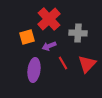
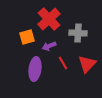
purple ellipse: moved 1 px right, 1 px up
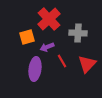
purple arrow: moved 2 px left, 1 px down
red line: moved 1 px left, 2 px up
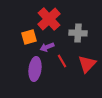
orange square: moved 2 px right
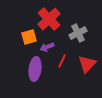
gray cross: rotated 30 degrees counterclockwise
red line: rotated 56 degrees clockwise
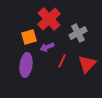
purple ellipse: moved 9 px left, 4 px up
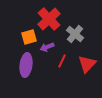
gray cross: moved 3 px left, 1 px down; rotated 24 degrees counterclockwise
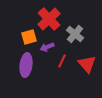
red triangle: rotated 24 degrees counterclockwise
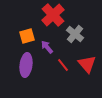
red cross: moved 4 px right, 4 px up
orange square: moved 2 px left, 1 px up
purple arrow: rotated 72 degrees clockwise
red line: moved 1 px right, 4 px down; rotated 64 degrees counterclockwise
